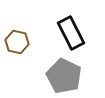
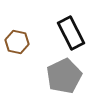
gray pentagon: rotated 20 degrees clockwise
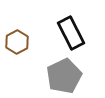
brown hexagon: rotated 20 degrees clockwise
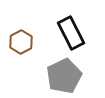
brown hexagon: moved 4 px right
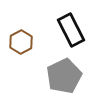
black rectangle: moved 3 px up
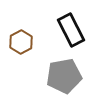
gray pentagon: rotated 16 degrees clockwise
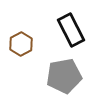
brown hexagon: moved 2 px down
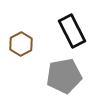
black rectangle: moved 1 px right, 1 px down
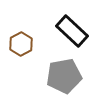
black rectangle: rotated 20 degrees counterclockwise
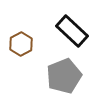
gray pentagon: rotated 12 degrees counterclockwise
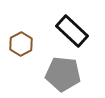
gray pentagon: moved 1 px left, 2 px up; rotated 28 degrees clockwise
